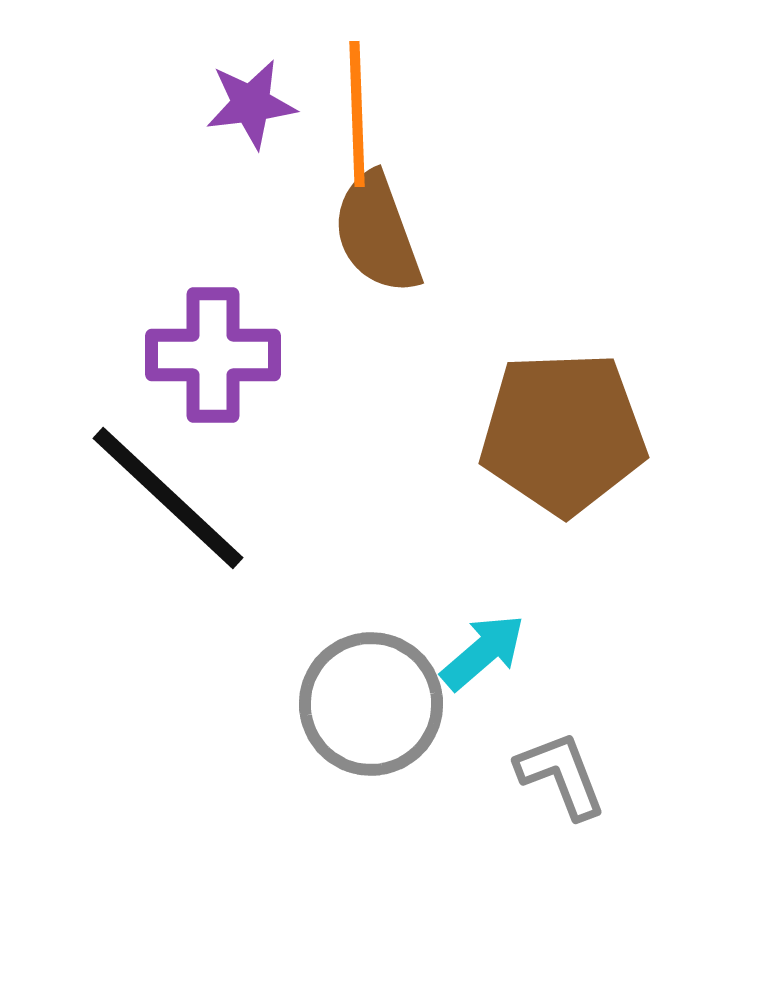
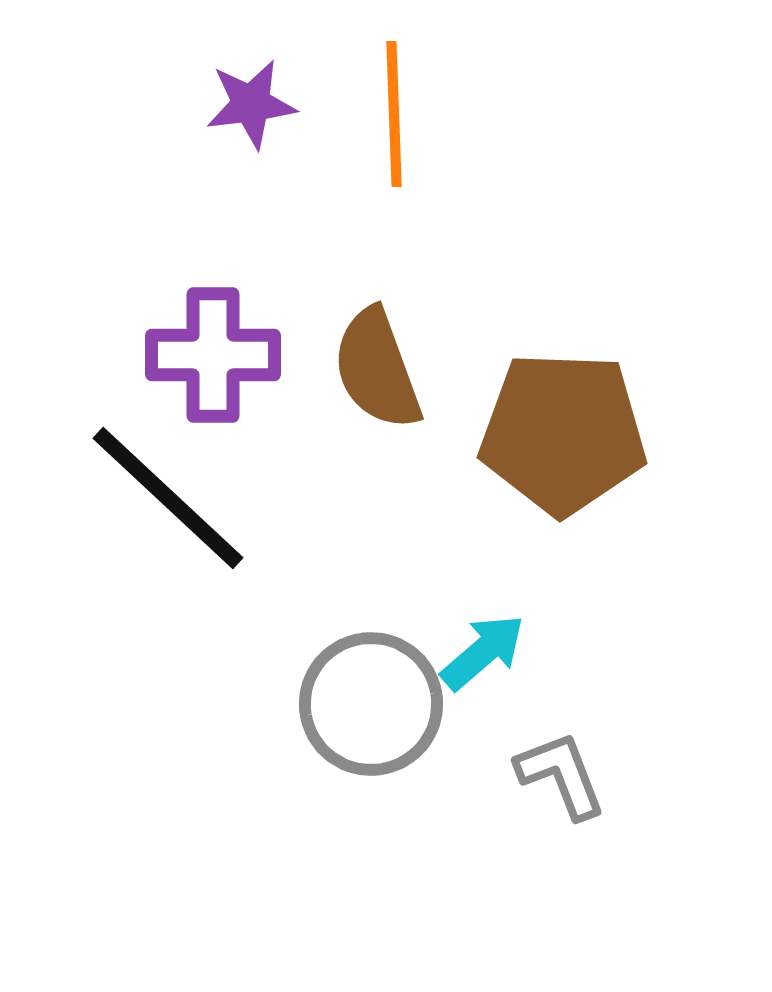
orange line: moved 37 px right
brown semicircle: moved 136 px down
brown pentagon: rotated 4 degrees clockwise
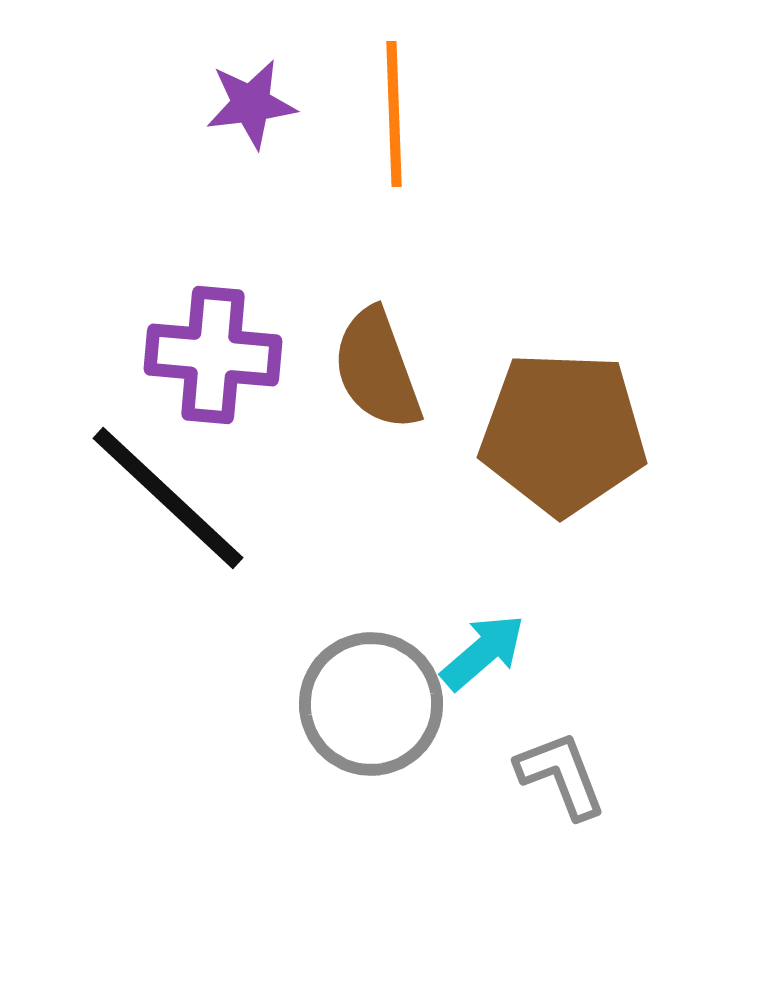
purple cross: rotated 5 degrees clockwise
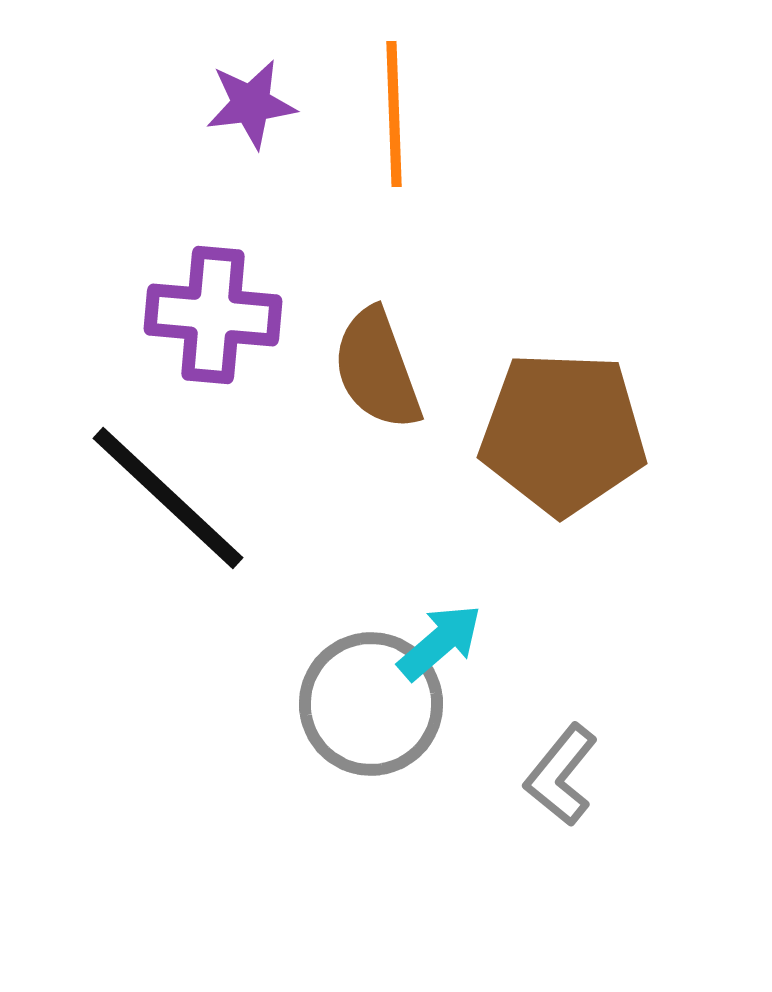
purple cross: moved 40 px up
cyan arrow: moved 43 px left, 10 px up
gray L-shape: rotated 120 degrees counterclockwise
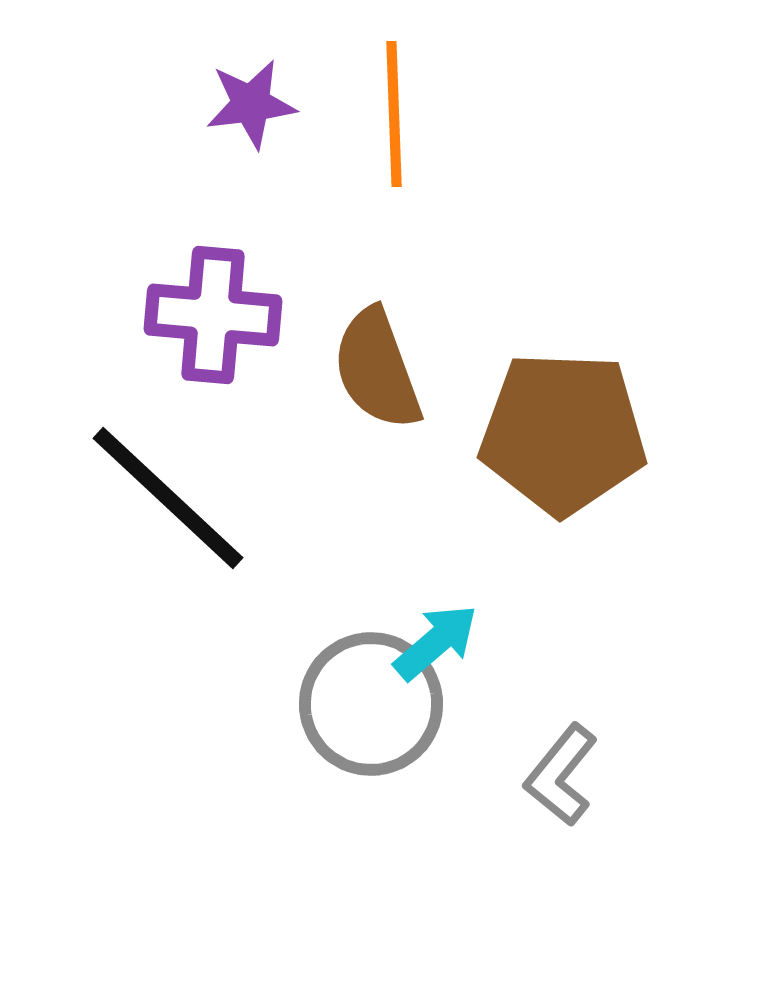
cyan arrow: moved 4 px left
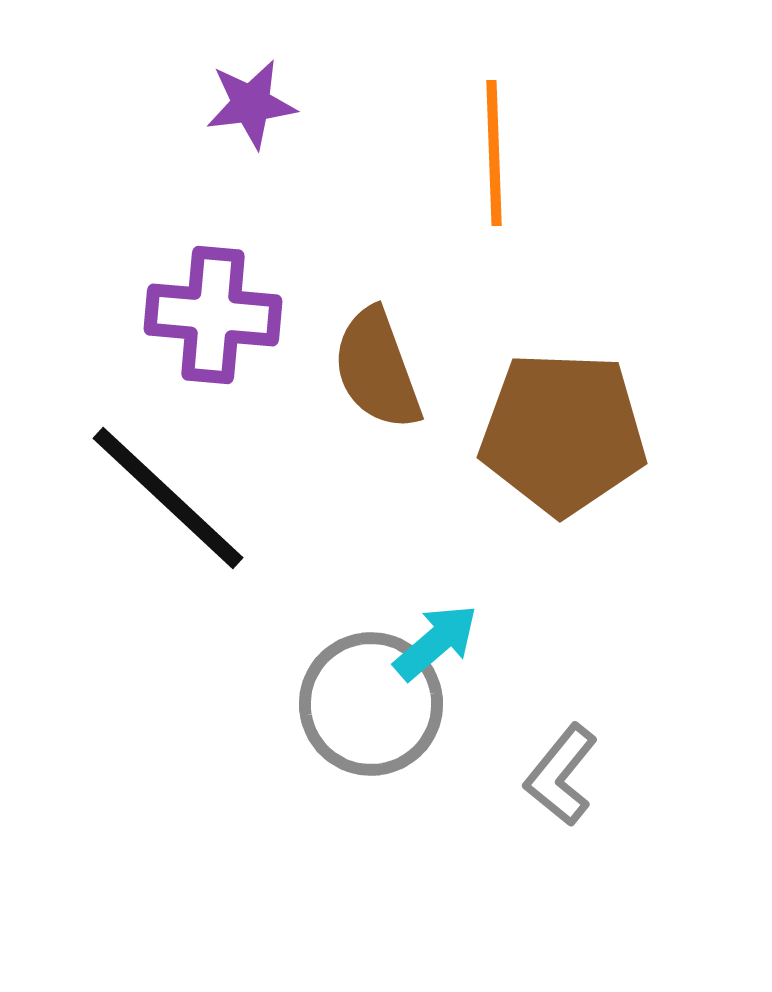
orange line: moved 100 px right, 39 px down
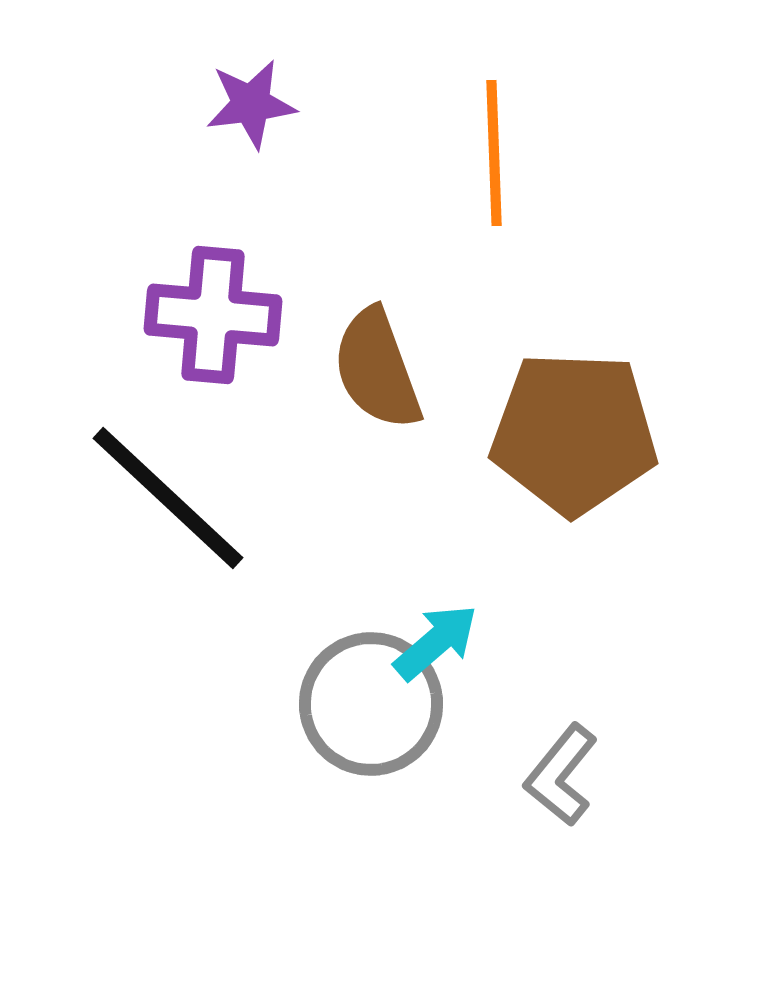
brown pentagon: moved 11 px right
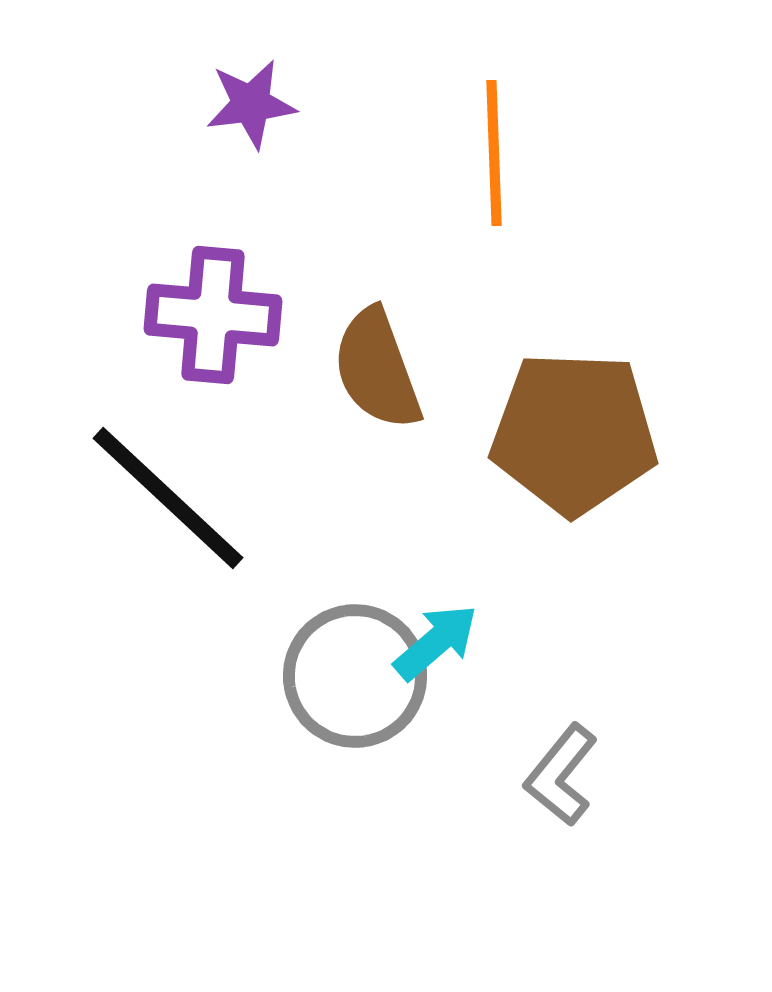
gray circle: moved 16 px left, 28 px up
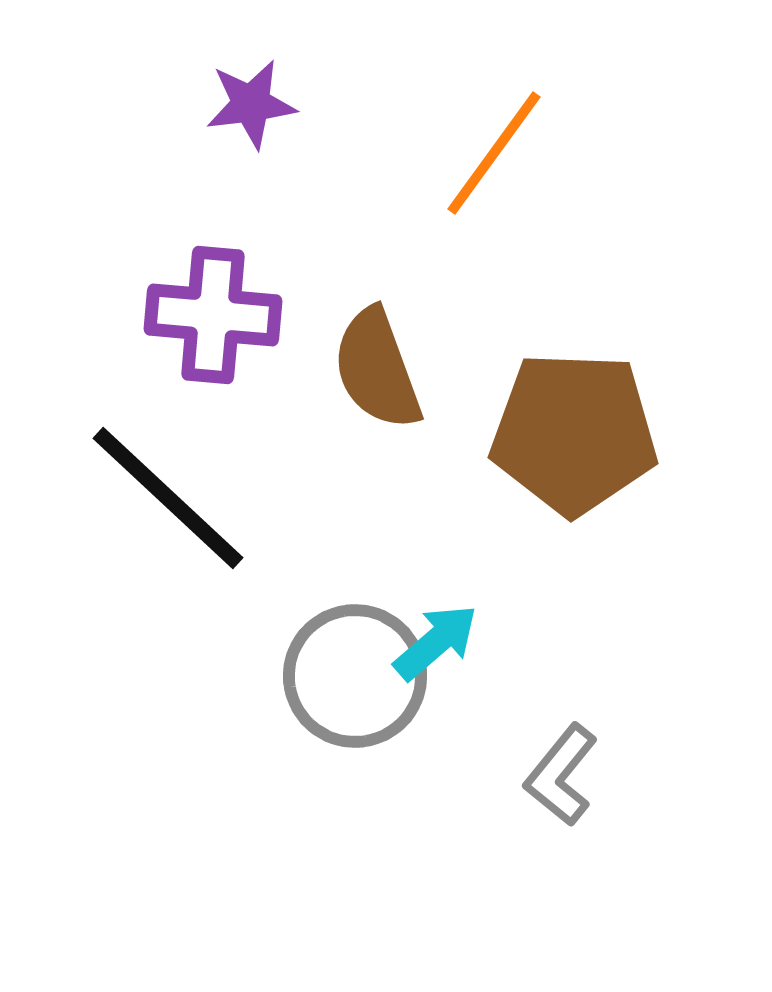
orange line: rotated 38 degrees clockwise
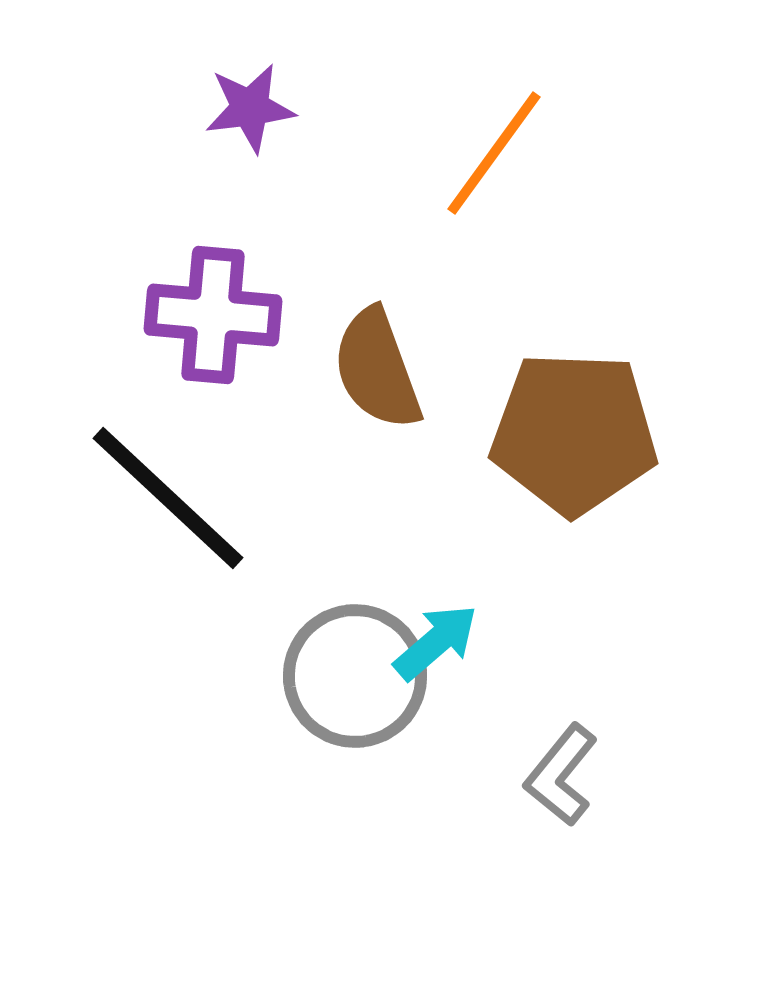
purple star: moved 1 px left, 4 px down
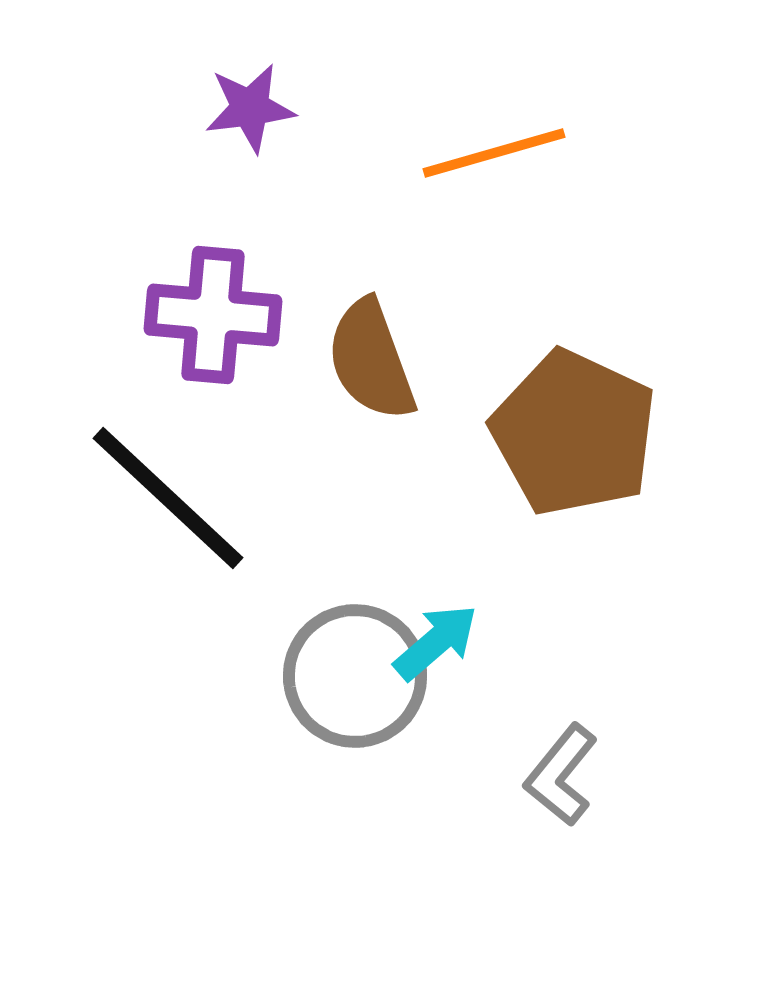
orange line: rotated 38 degrees clockwise
brown semicircle: moved 6 px left, 9 px up
brown pentagon: rotated 23 degrees clockwise
